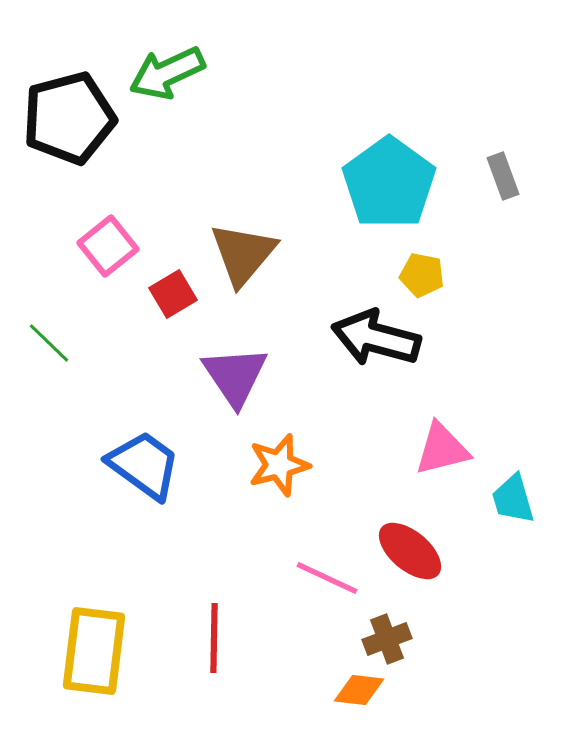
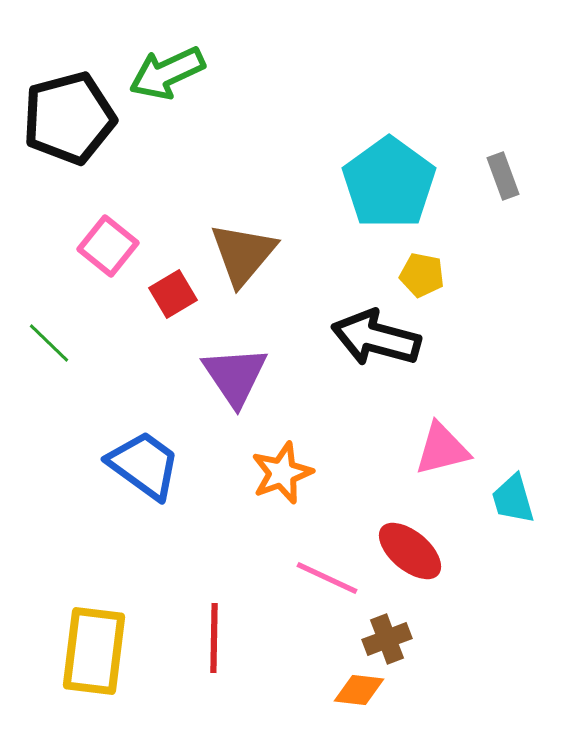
pink square: rotated 12 degrees counterclockwise
orange star: moved 3 px right, 8 px down; rotated 6 degrees counterclockwise
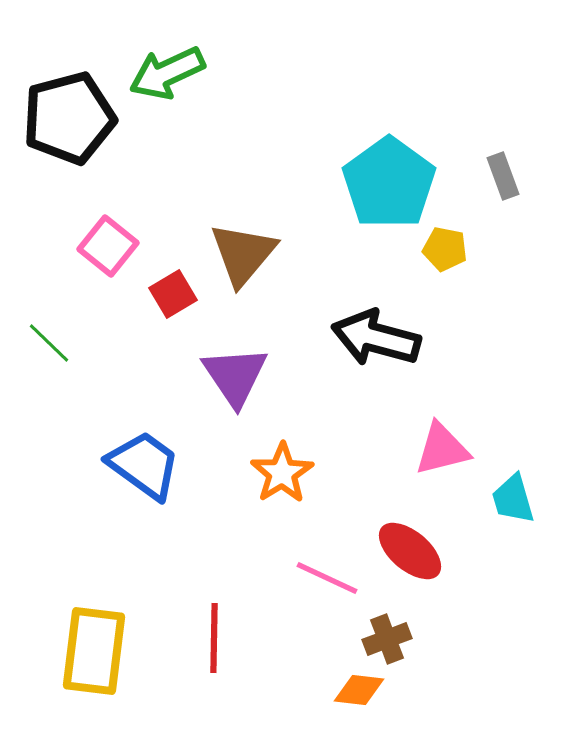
yellow pentagon: moved 23 px right, 26 px up
orange star: rotated 12 degrees counterclockwise
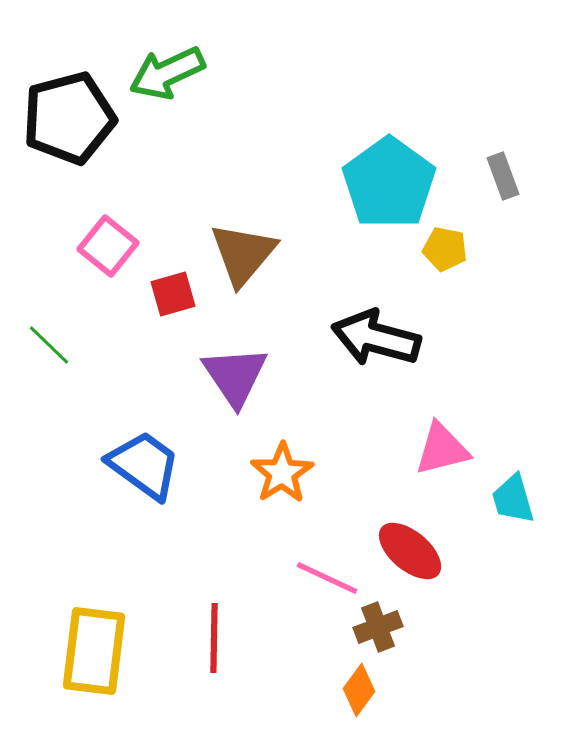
red square: rotated 15 degrees clockwise
green line: moved 2 px down
brown cross: moved 9 px left, 12 px up
orange diamond: rotated 60 degrees counterclockwise
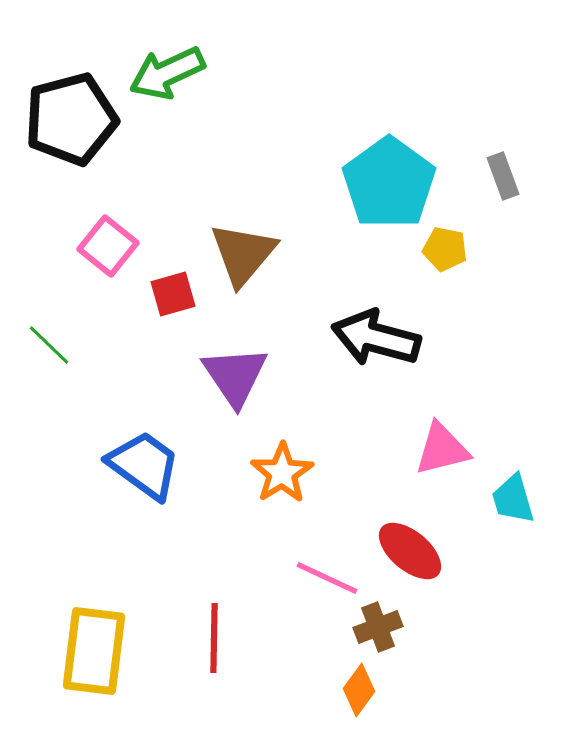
black pentagon: moved 2 px right, 1 px down
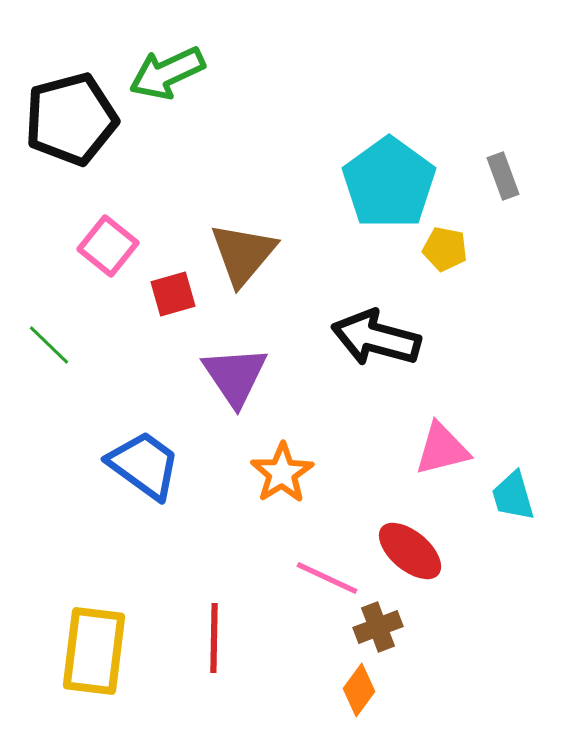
cyan trapezoid: moved 3 px up
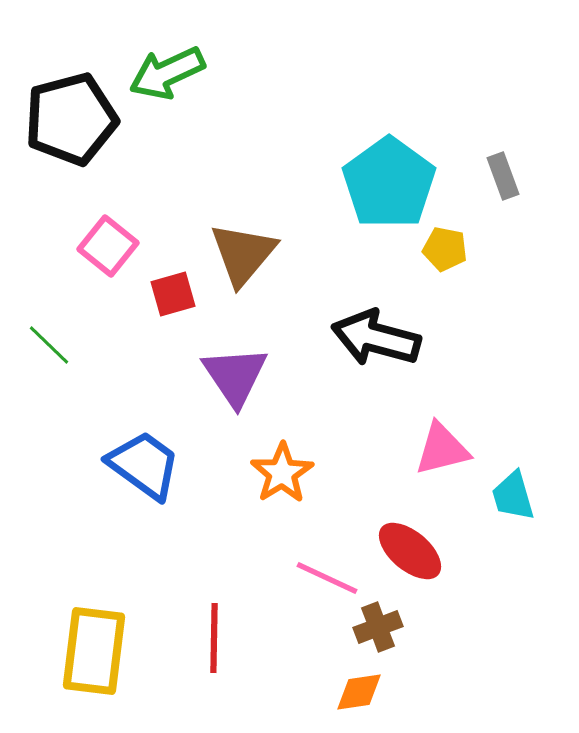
orange diamond: moved 2 px down; rotated 45 degrees clockwise
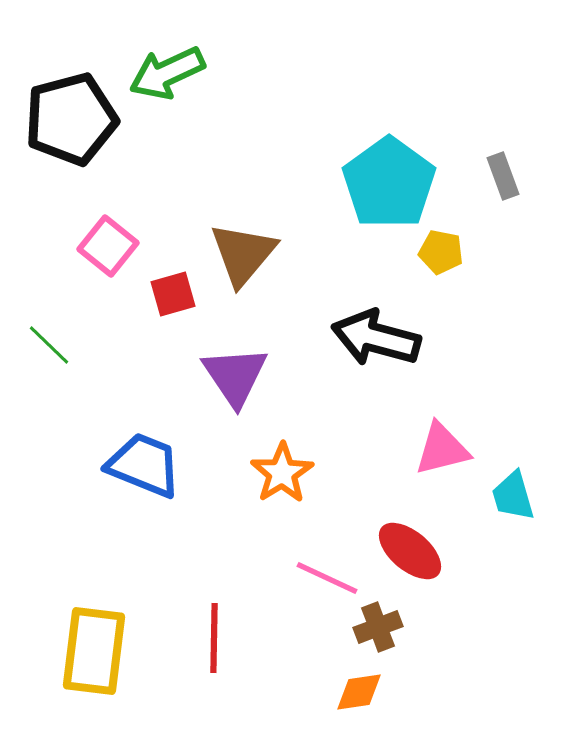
yellow pentagon: moved 4 px left, 3 px down
blue trapezoid: rotated 14 degrees counterclockwise
